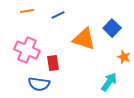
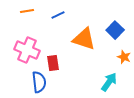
blue square: moved 3 px right, 2 px down
blue semicircle: moved 2 px up; rotated 105 degrees counterclockwise
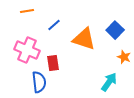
blue line: moved 4 px left, 10 px down; rotated 16 degrees counterclockwise
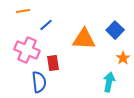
orange line: moved 4 px left
blue line: moved 8 px left
orange triangle: rotated 15 degrees counterclockwise
orange star: moved 1 px left, 1 px down; rotated 16 degrees clockwise
cyan arrow: rotated 24 degrees counterclockwise
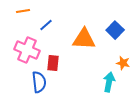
orange star: moved 5 px down; rotated 24 degrees counterclockwise
red rectangle: rotated 14 degrees clockwise
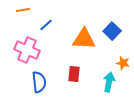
orange line: moved 1 px up
blue square: moved 3 px left, 1 px down
red rectangle: moved 21 px right, 11 px down
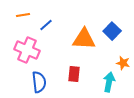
orange line: moved 5 px down
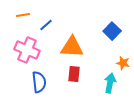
orange triangle: moved 12 px left, 8 px down
cyan arrow: moved 1 px right, 1 px down
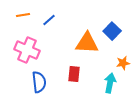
blue line: moved 3 px right, 5 px up
orange triangle: moved 15 px right, 4 px up
orange star: rotated 24 degrees counterclockwise
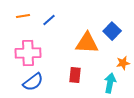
orange line: moved 1 px down
pink cross: moved 1 px right, 3 px down; rotated 25 degrees counterclockwise
red rectangle: moved 1 px right, 1 px down
blue semicircle: moved 6 px left; rotated 60 degrees clockwise
